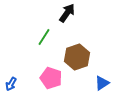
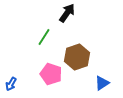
pink pentagon: moved 4 px up
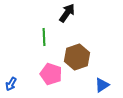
green line: rotated 36 degrees counterclockwise
blue triangle: moved 2 px down
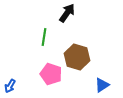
green line: rotated 12 degrees clockwise
brown hexagon: rotated 25 degrees counterclockwise
blue arrow: moved 1 px left, 2 px down
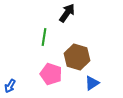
blue triangle: moved 10 px left, 2 px up
